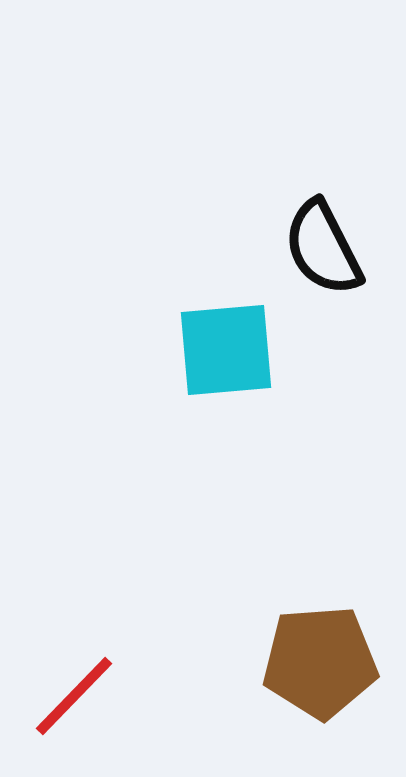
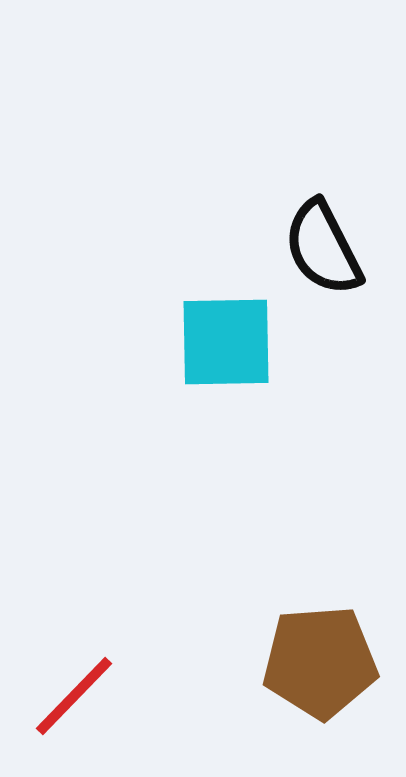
cyan square: moved 8 px up; rotated 4 degrees clockwise
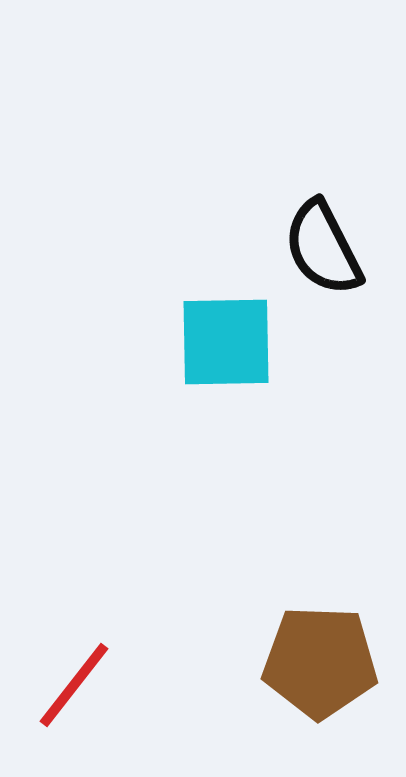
brown pentagon: rotated 6 degrees clockwise
red line: moved 11 px up; rotated 6 degrees counterclockwise
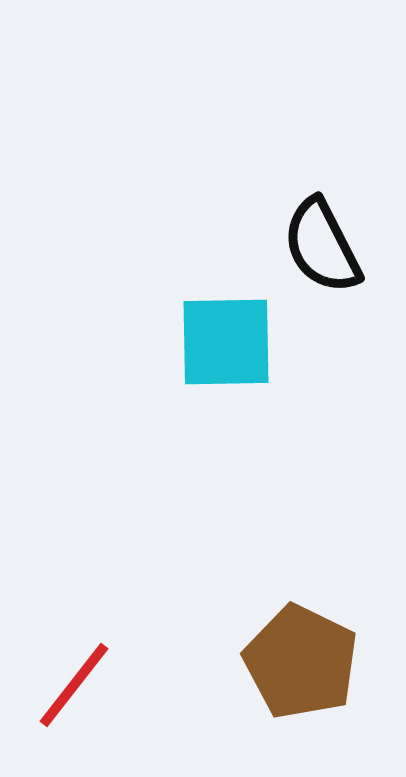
black semicircle: moved 1 px left, 2 px up
brown pentagon: moved 19 px left; rotated 24 degrees clockwise
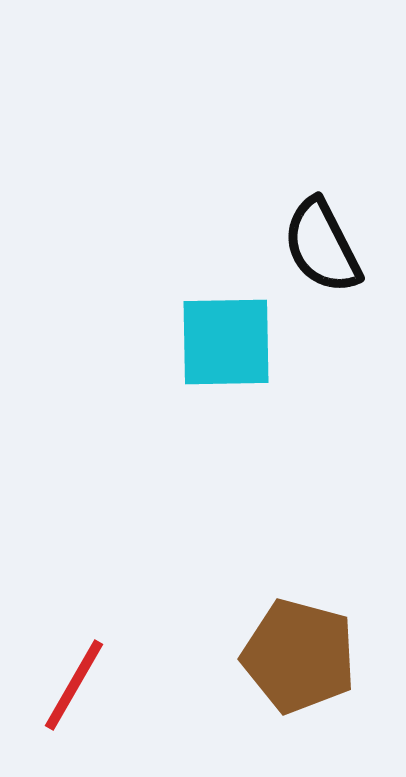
brown pentagon: moved 2 px left, 6 px up; rotated 11 degrees counterclockwise
red line: rotated 8 degrees counterclockwise
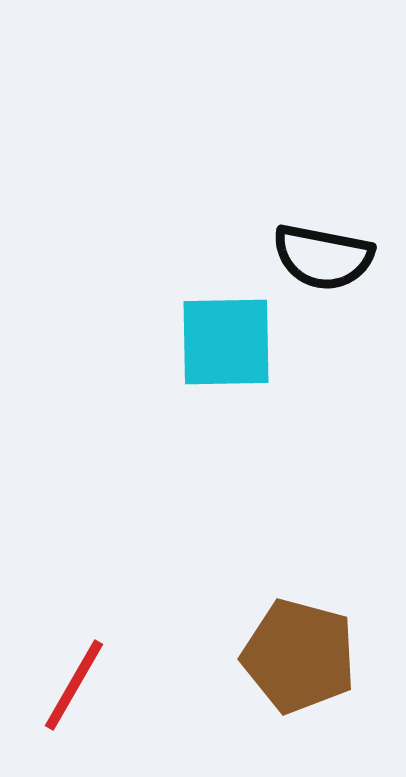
black semicircle: moved 1 px right, 11 px down; rotated 52 degrees counterclockwise
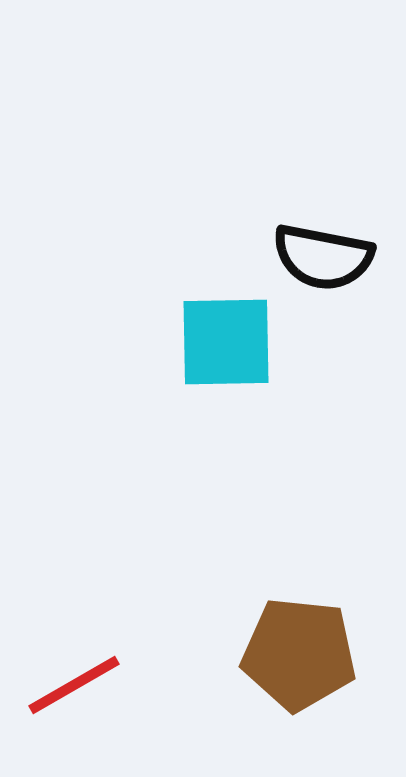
brown pentagon: moved 2 px up; rotated 9 degrees counterclockwise
red line: rotated 30 degrees clockwise
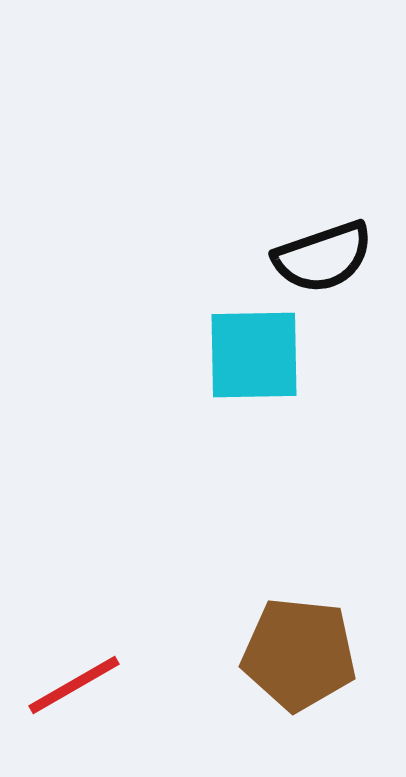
black semicircle: rotated 30 degrees counterclockwise
cyan square: moved 28 px right, 13 px down
